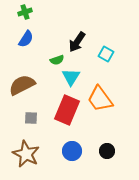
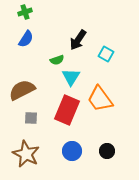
black arrow: moved 1 px right, 2 px up
brown semicircle: moved 5 px down
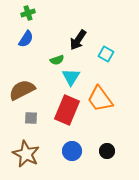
green cross: moved 3 px right, 1 px down
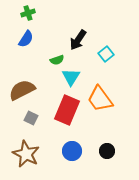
cyan square: rotated 21 degrees clockwise
gray square: rotated 24 degrees clockwise
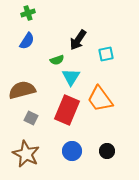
blue semicircle: moved 1 px right, 2 px down
cyan square: rotated 28 degrees clockwise
brown semicircle: rotated 12 degrees clockwise
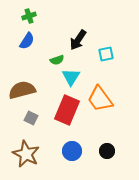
green cross: moved 1 px right, 3 px down
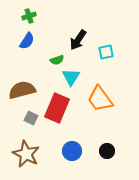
cyan square: moved 2 px up
red rectangle: moved 10 px left, 2 px up
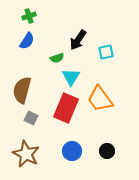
green semicircle: moved 2 px up
brown semicircle: rotated 60 degrees counterclockwise
red rectangle: moved 9 px right
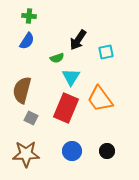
green cross: rotated 24 degrees clockwise
brown star: rotated 28 degrees counterclockwise
